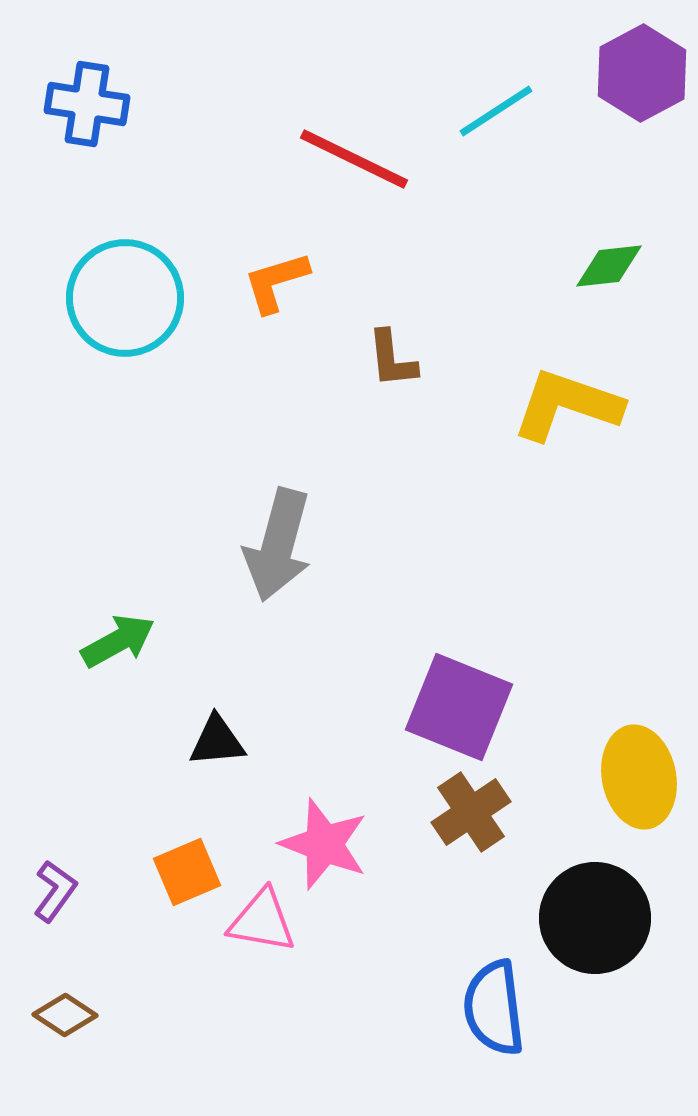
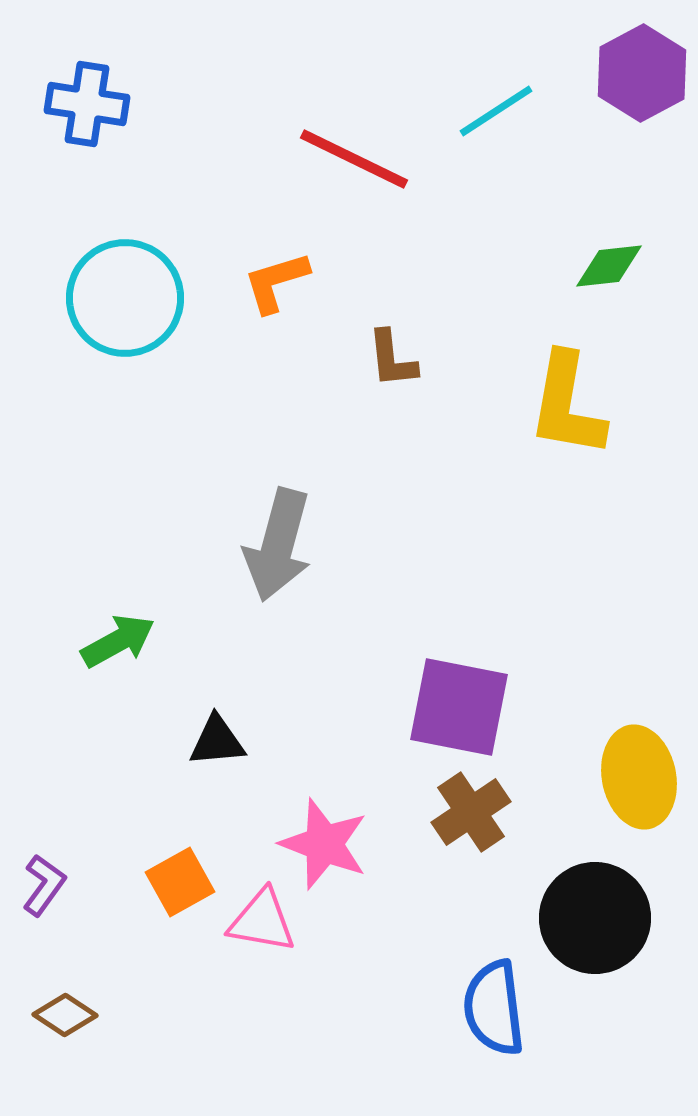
yellow L-shape: rotated 99 degrees counterclockwise
purple square: rotated 11 degrees counterclockwise
orange square: moved 7 px left, 10 px down; rotated 6 degrees counterclockwise
purple L-shape: moved 11 px left, 6 px up
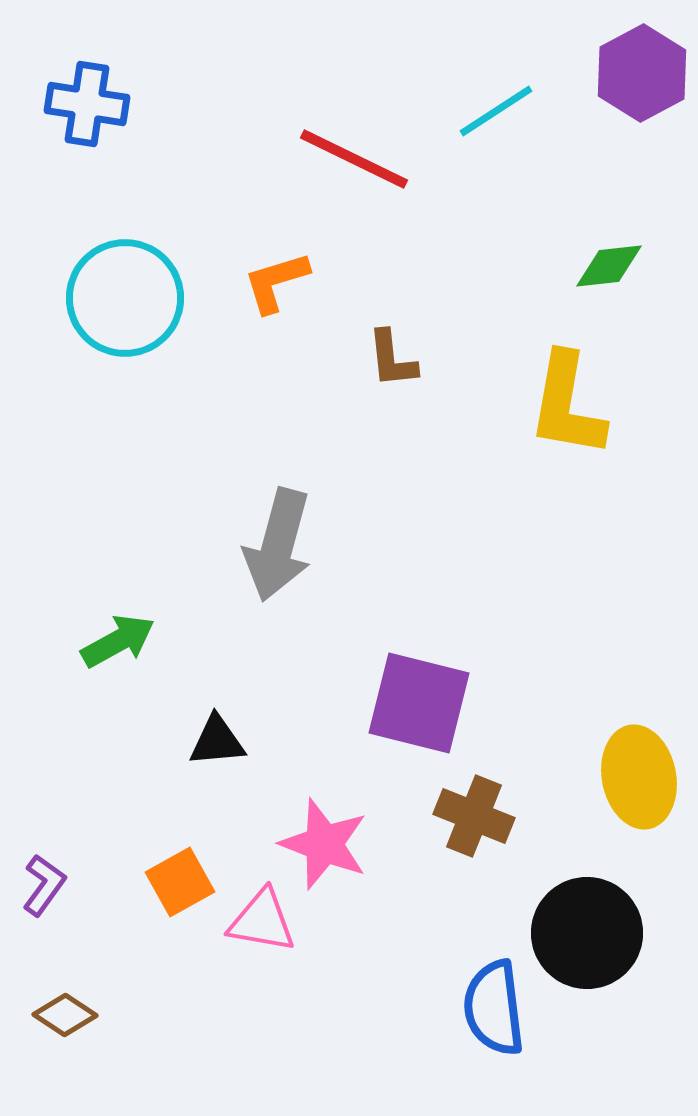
purple square: moved 40 px left, 4 px up; rotated 3 degrees clockwise
brown cross: moved 3 px right, 4 px down; rotated 34 degrees counterclockwise
black circle: moved 8 px left, 15 px down
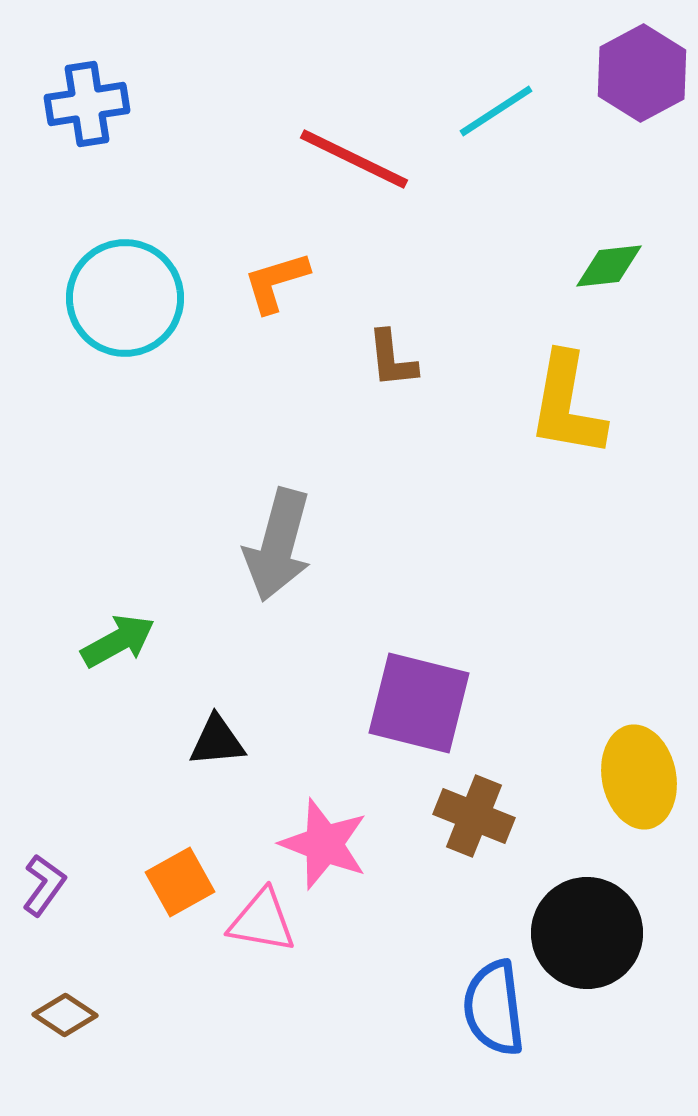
blue cross: rotated 18 degrees counterclockwise
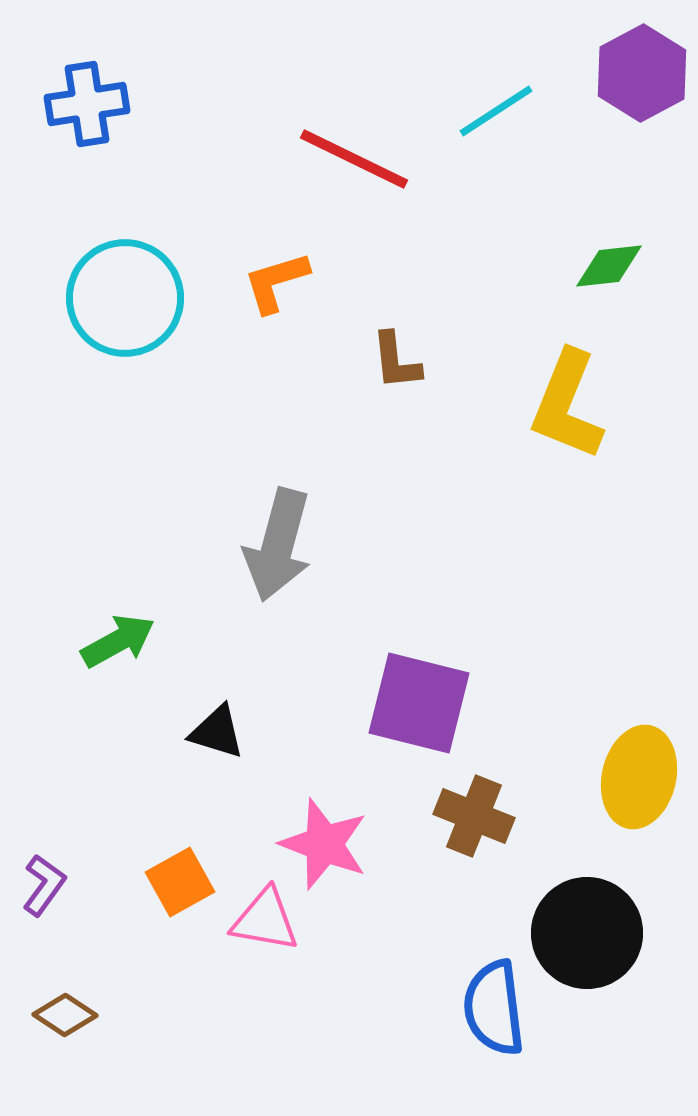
brown L-shape: moved 4 px right, 2 px down
yellow L-shape: rotated 12 degrees clockwise
black triangle: moved 9 px up; rotated 22 degrees clockwise
yellow ellipse: rotated 24 degrees clockwise
pink triangle: moved 3 px right, 1 px up
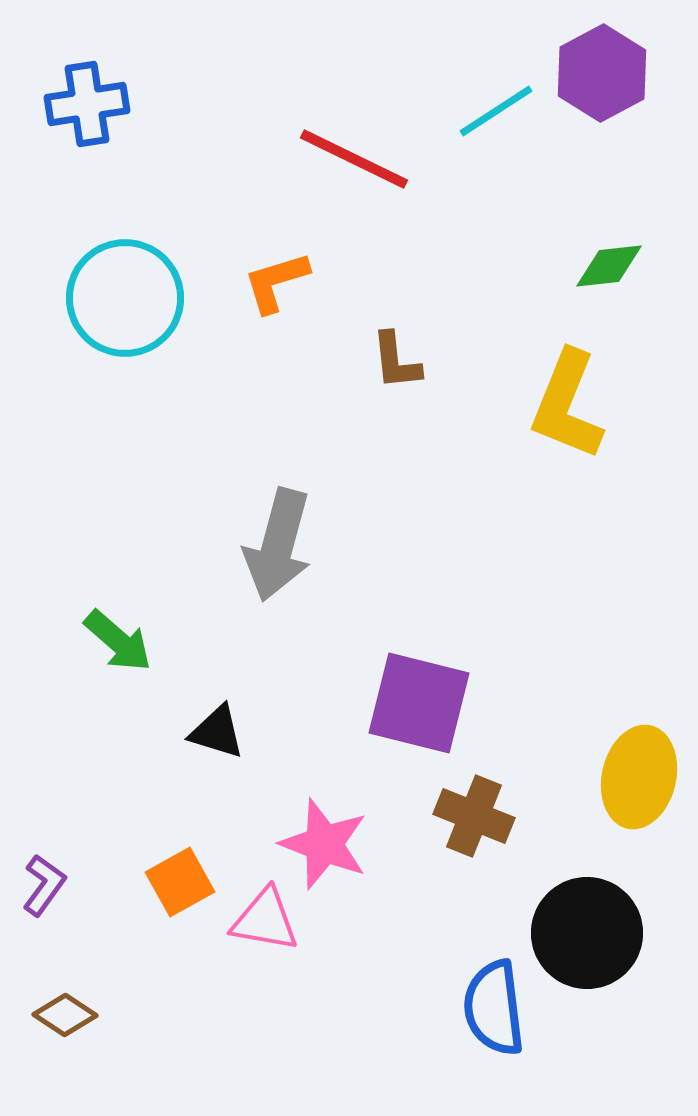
purple hexagon: moved 40 px left
green arrow: rotated 70 degrees clockwise
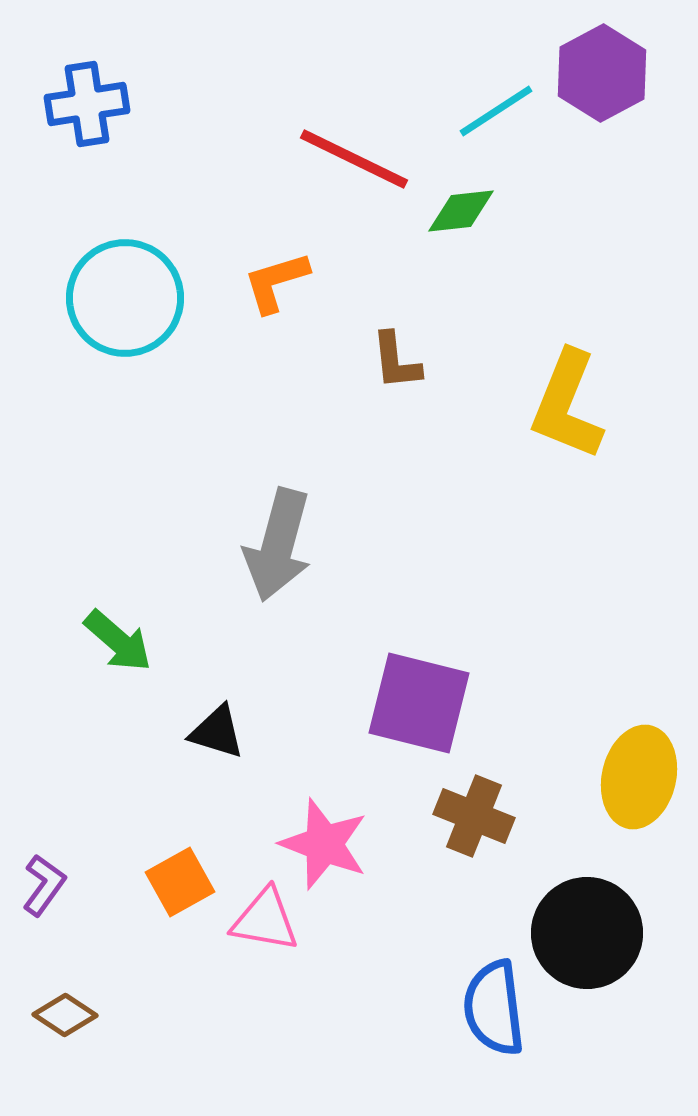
green diamond: moved 148 px left, 55 px up
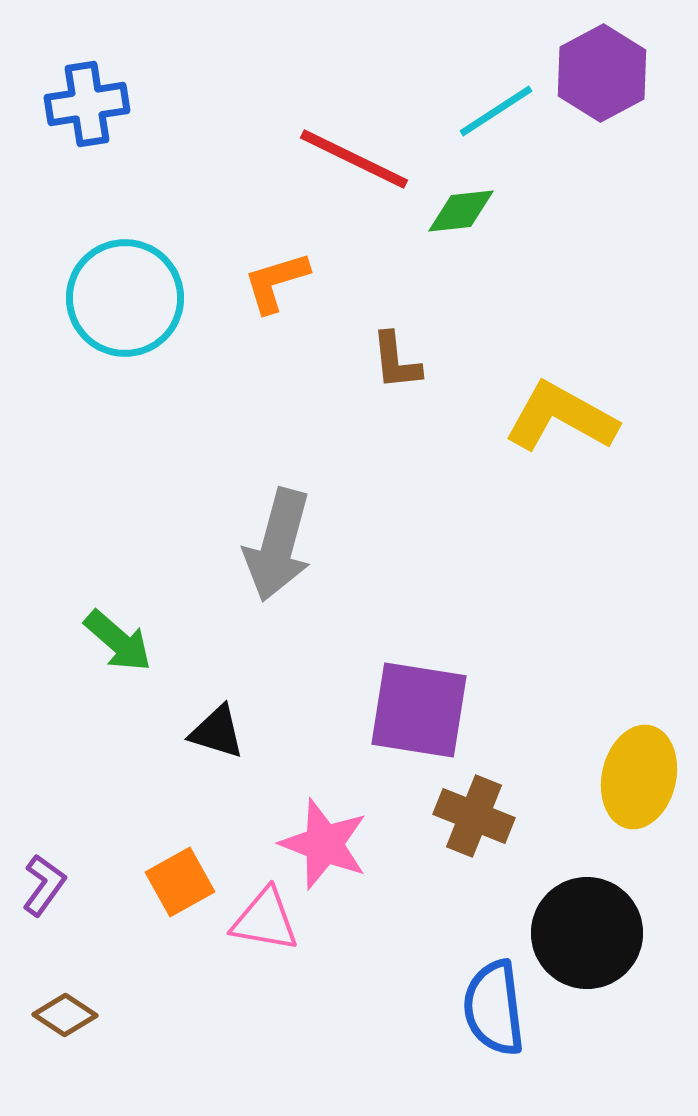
yellow L-shape: moved 6 px left, 12 px down; rotated 97 degrees clockwise
purple square: moved 7 px down; rotated 5 degrees counterclockwise
